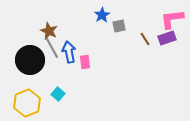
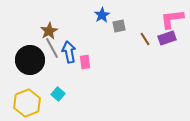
brown star: rotated 18 degrees clockwise
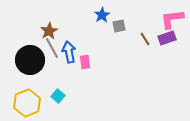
cyan square: moved 2 px down
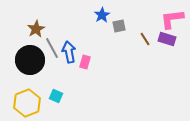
brown star: moved 13 px left, 2 px up
purple rectangle: moved 1 px down; rotated 36 degrees clockwise
pink rectangle: rotated 24 degrees clockwise
cyan square: moved 2 px left; rotated 16 degrees counterclockwise
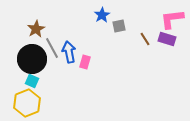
black circle: moved 2 px right, 1 px up
cyan square: moved 24 px left, 15 px up
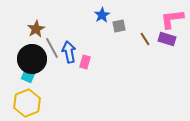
cyan square: moved 4 px left, 5 px up
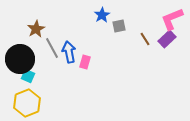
pink L-shape: rotated 15 degrees counterclockwise
purple rectangle: rotated 60 degrees counterclockwise
black circle: moved 12 px left
